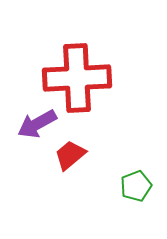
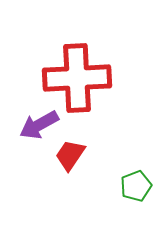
purple arrow: moved 2 px right, 1 px down
red trapezoid: rotated 16 degrees counterclockwise
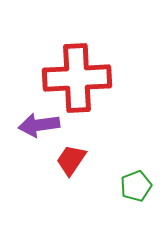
purple arrow: rotated 21 degrees clockwise
red trapezoid: moved 1 px right, 5 px down
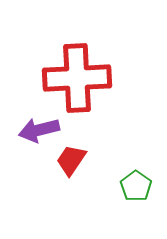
purple arrow: moved 5 px down; rotated 6 degrees counterclockwise
green pentagon: rotated 16 degrees counterclockwise
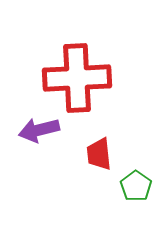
red trapezoid: moved 28 px right, 6 px up; rotated 40 degrees counterclockwise
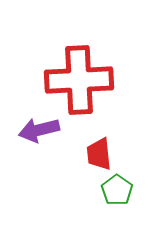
red cross: moved 2 px right, 2 px down
green pentagon: moved 19 px left, 4 px down
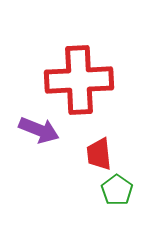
purple arrow: rotated 144 degrees counterclockwise
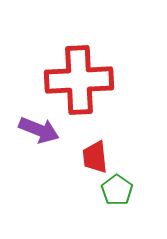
red trapezoid: moved 4 px left, 3 px down
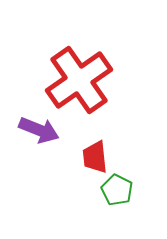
red cross: rotated 32 degrees counterclockwise
green pentagon: rotated 8 degrees counterclockwise
